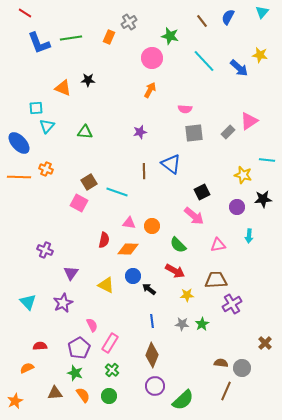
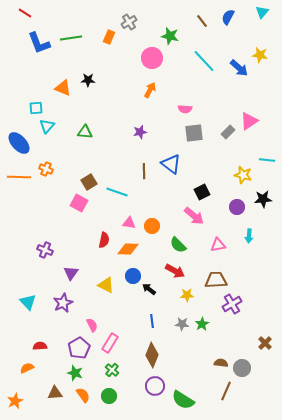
green semicircle at (183, 400): rotated 75 degrees clockwise
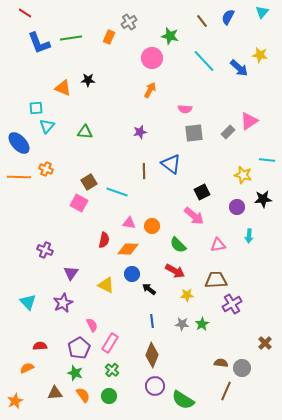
blue circle at (133, 276): moved 1 px left, 2 px up
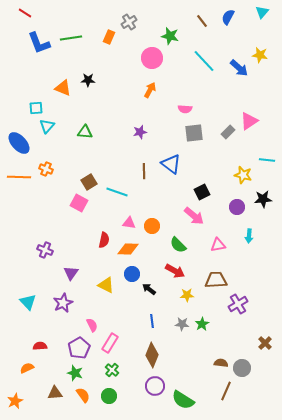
purple cross at (232, 304): moved 6 px right
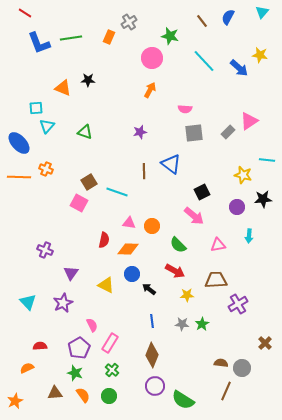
green triangle at (85, 132): rotated 14 degrees clockwise
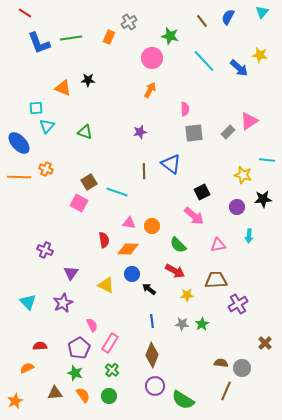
pink semicircle at (185, 109): rotated 96 degrees counterclockwise
red semicircle at (104, 240): rotated 21 degrees counterclockwise
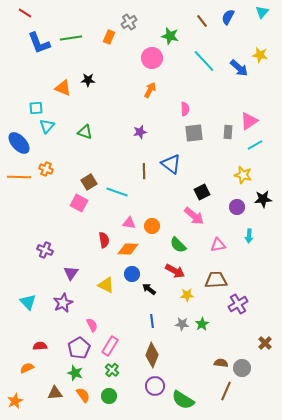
gray rectangle at (228, 132): rotated 40 degrees counterclockwise
cyan line at (267, 160): moved 12 px left, 15 px up; rotated 35 degrees counterclockwise
pink rectangle at (110, 343): moved 3 px down
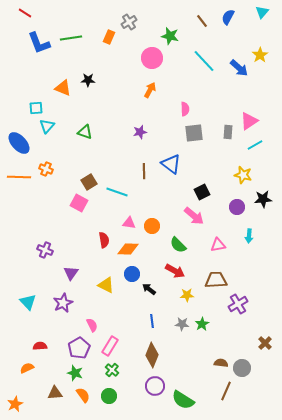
yellow star at (260, 55): rotated 28 degrees clockwise
orange star at (15, 401): moved 3 px down
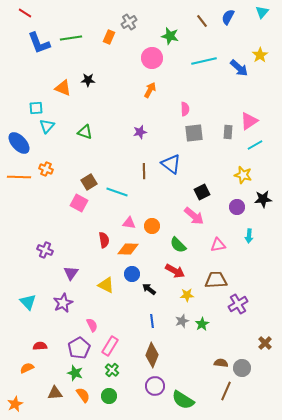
cyan line at (204, 61): rotated 60 degrees counterclockwise
gray star at (182, 324): moved 3 px up; rotated 24 degrees counterclockwise
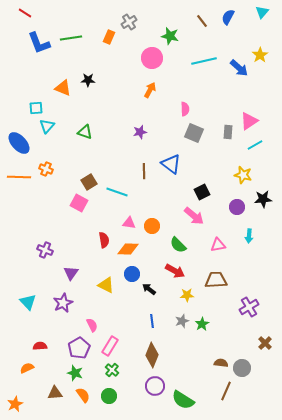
gray square at (194, 133): rotated 30 degrees clockwise
purple cross at (238, 304): moved 11 px right, 3 px down
